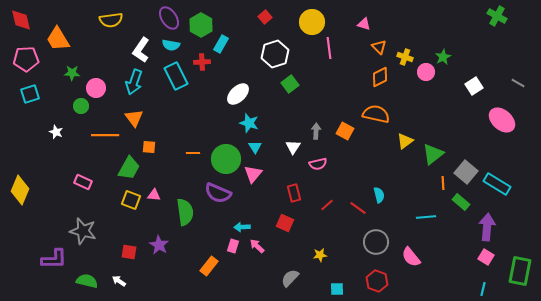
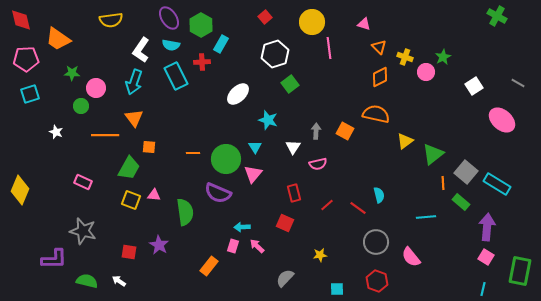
orange trapezoid at (58, 39): rotated 24 degrees counterclockwise
cyan star at (249, 123): moved 19 px right, 3 px up
gray semicircle at (290, 278): moved 5 px left
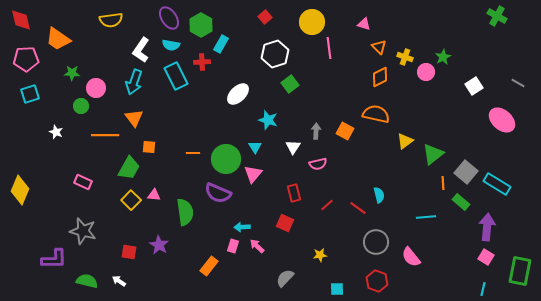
yellow square at (131, 200): rotated 24 degrees clockwise
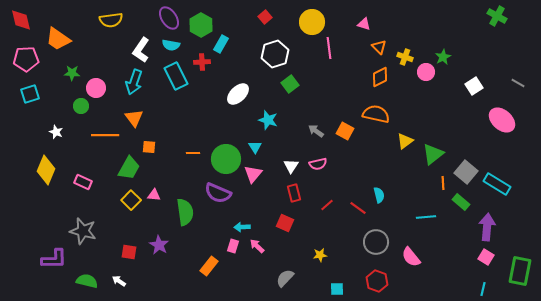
gray arrow at (316, 131): rotated 56 degrees counterclockwise
white triangle at (293, 147): moved 2 px left, 19 px down
yellow diamond at (20, 190): moved 26 px right, 20 px up
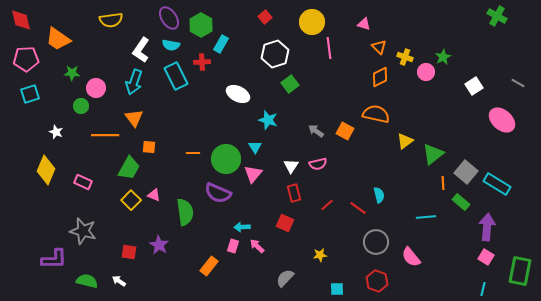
white ellipse at (238, 94): rotated 70 degrees clockwise
pink triangle at (154, 195): rotated 16 degrees clockwise
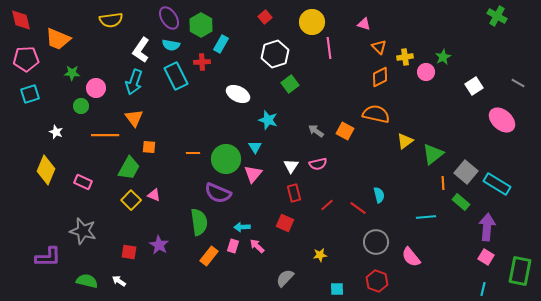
orange trapezoid at (58, 39): rotated 12 degrees counterclockwise
yellow cross at (405, 57): rotated 28 degrees counterclockwise
green semicircle at (185, 212): moved 14 px right, 10 px down
purple L-shape at (54, 259): moved 6 px left, 2 px up
orange rectangle at (209, 266): moved 10 px up
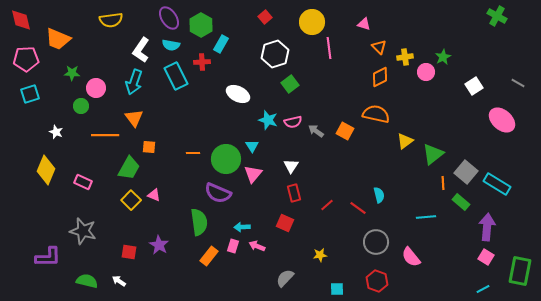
cyan triangle at (255, 147): moved 3 px left, 1 px up
pink semicircle at (318, 164): moved 25 px left, 42 px up
pink arrow at (257, 246): rotated 21 degrees counterclockwise
cyan line at (483, 289): rotated 48 degrees clockwise
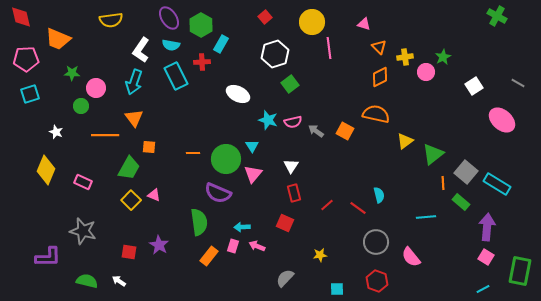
red diamond at (21, 20): moved 3 px up
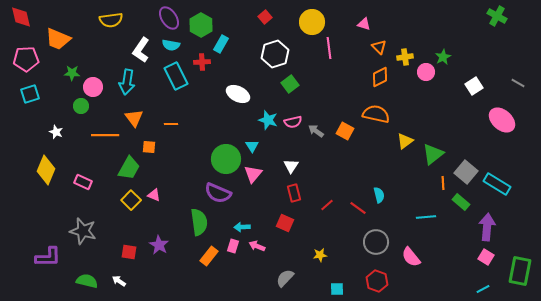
cyan arrow at (134, 82): moved 7 px left; rotated 10 degrees counterclockwise
pink circle at (96, 88): moved 3 px left, 1 px up
orange line at (193, 153): moved 22 px left, 29 px up
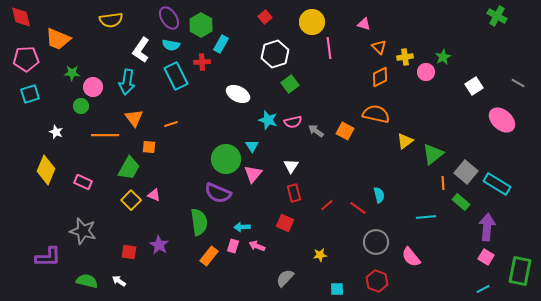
orange line at (171, 124): rotated 16 degrees counterclockwise
